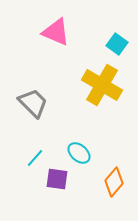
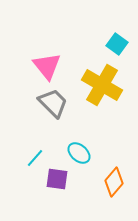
pink triangle: moved 9 px left, 34 px down; rotated 28 degrees clockwise
gray trapezoid: moved 20 px right
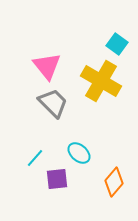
yellow cross: moved 1 px left, 4 px up
purple square: rotated 15 degrees counterclockwise
